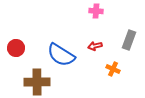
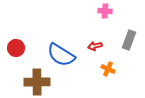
pink cross: moved 9 px right
orange cross: moved 5 px left
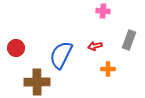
pink cross: moved 2 px left
blue semicircle: rotated 84 degrees clockwise
orange cross: rotated 24 degrees counterclockwise
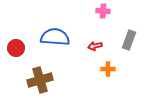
blue semicircle: moved 6 px left, 18 px up; rotated 68 degrees clockwise
brown cross: moved 3 px right, 2 px up; rotated 15 degrees counterclockwise
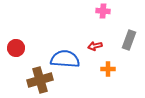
blue semicircle: moved 10 px right, 22 px down
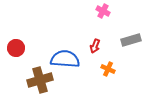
pink cross: rotated 24 degrees clockwise
gray rectangle: moved 2 px right; rotated 54 degrees clockwise
red arrow: rotated 56 degrees counterclockwise
orange cross: rotated 24 degrees clockwise
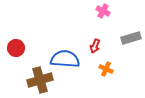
gray rectangle: moved 2 px up
orange cross: moved 2 px left
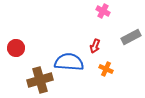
gray rectangle: moved 1 px up; rotated 12 degrees counterclockwise
blue semicircle: moved 4 px right, 3 px down
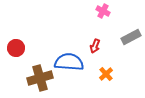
orange cross: moved 5 px down; rotated 24 degrees clockwise
brown cross: moved 2 px up
